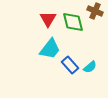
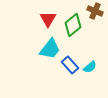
green diamond: moved 3 px down; rotated 65 degrees clockwise
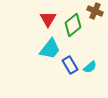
blue rectangle: rotated 12 degrees clockwise
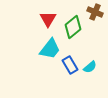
brown cross: moved 1 px down
green diamond: moved 2 px down
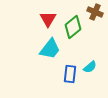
blue rectangle: moved 9 px down; rotated 36 degrees clockwise
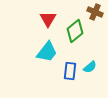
green diamond: moved 2 px right, 4 px down
cyan trapezoid: moved 3 px left, 3 px down
blue rectangle: moved 3 px up
